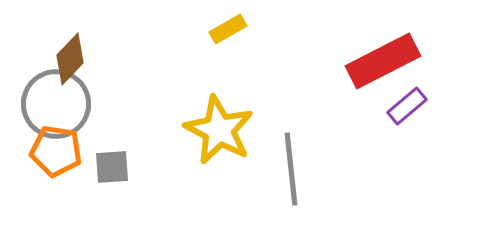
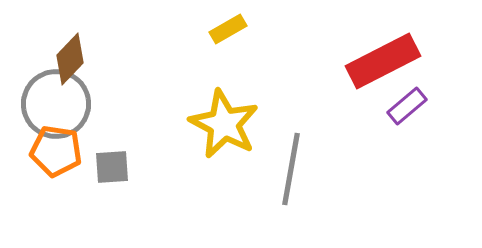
yellow star: moved 5 px right, 6 px up
gray line: rotated 16 degrees clockwise
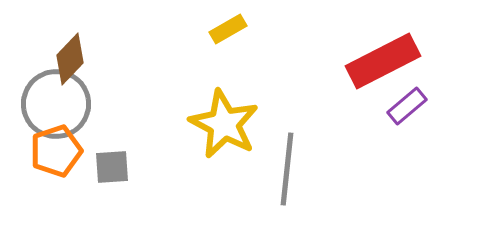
orange pentagon: rotated 27 degrees counterclockwise
gray line: moved 4 px left; rotated 4 degrees counterclockwise
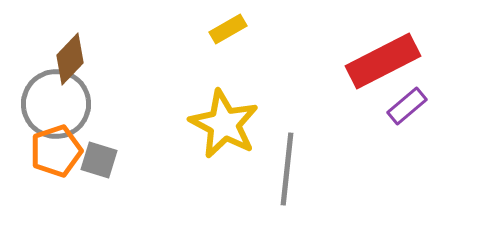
gray square: moved 13 px left, 7 px up; rotated 21 degrees clockwise
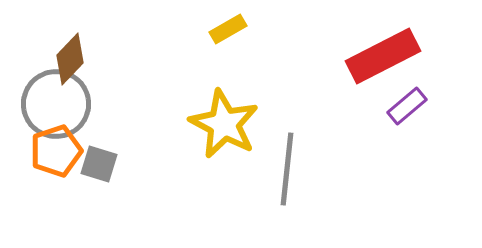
red rectangle: moved 5 px up
gray square: moved 4 px down
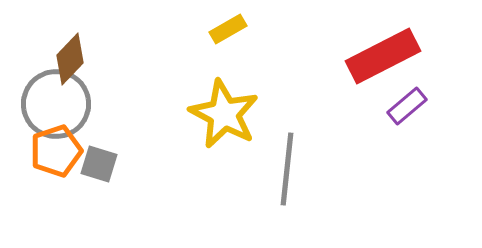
yellow star: moved 10 px up
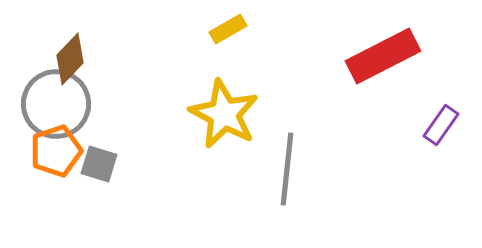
purple rectangle: moved 34 px right, 19 px down; rotated 15 degrees counterclockwise
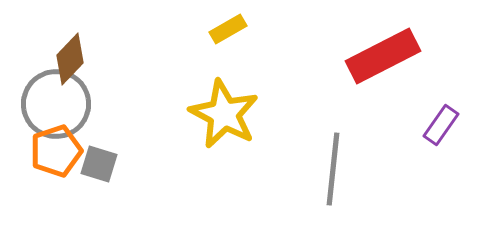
gray line: moved 46 px right
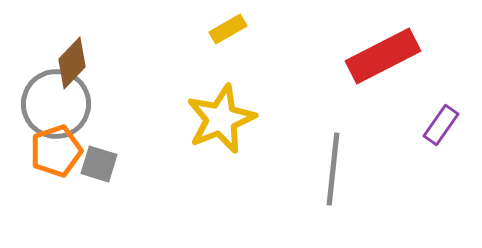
brown diamond: moved 2 px right, 4 px down
yellow star: moved 3 px left, 5 px down; rotated 22 degrees clockwise
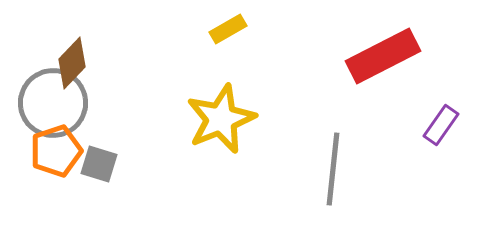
gray circle: moved 3 px left, 1 px up
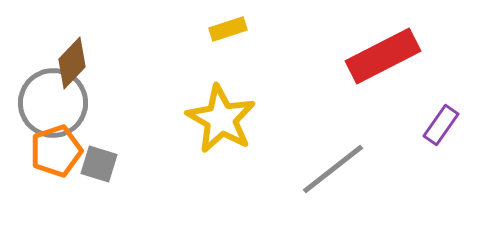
yellow rectangle: rotated 12 degrees clockwise
yellow star: rotated 20 degrees counterclockwise
gray line: rotated 46 degrees clockwise
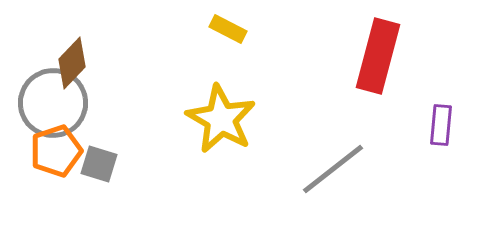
yellow rectangle: rotated 45 degrees clockwise
red rectangle: moved 5 px left; rotated 48 degrees counterclockwise
purple rectangle: rotated 30 degrees counterclockwise
